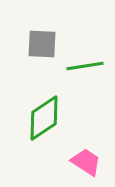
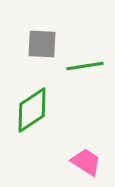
green diamond: moved 12 px left, 8 px up
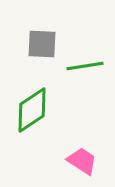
pink trapezoid: moved 4 px left, 1 px up
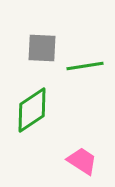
gray square: moved 4 px down
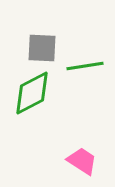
green diamond: moved 17 px up; rotated 6 degrees clockwise
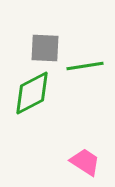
gray square: moved 3 px right
pink trapezoid: moved 3 px right, 1 px down
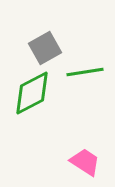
gray square: rotated 32 degrees counterclockwise
green line: moved 6 px down
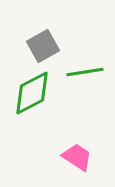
gray square: moved 2 px left, 2 px up
pink trapezoid: moved 8 px left, 5 px up
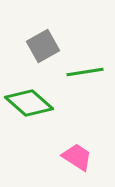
green diamond: moved 3 px left, 10 px down; rotated 69 degrees clockwise
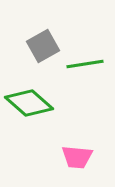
green line: moved 8 px up
pink trapezoid: rotated 152 degrees clockwise
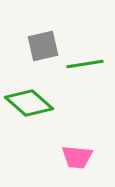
gray square: rotated 16 degrees clockwise
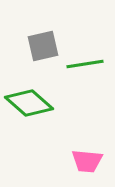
pink trapezoid: moved 10 px right, 4 px down
